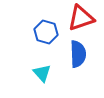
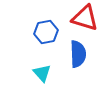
red triangle: moved 4 px right; rotated 36 degrees clockwise
blue hexagon: rotated 25 degrees counterclockwise
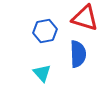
blue hexagon: moved 1 px left, 1 px up
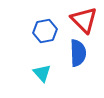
red triangle: moved 1 px left, 2 px down; rotated 28 degrees clockwise
blue semicircle: moved 1 px up
